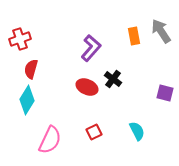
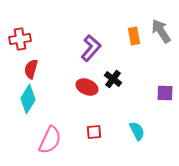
red cross: rotated 10 degrees clockwise
purple square: rotated 12 degrees counterclockwise
cyan diamond: moved 1 px right, 1 px up
red square: rotated 21 degrees clockwise
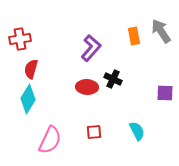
black cross: rotated 12 degrees counterclockwise
red ellipse: rotated 20 degrees counterclockwise
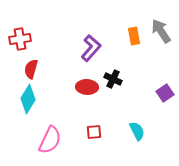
purple square: rotated 36 degrees counterclockwise
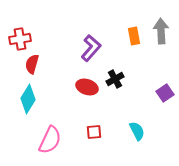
gray arrow: rotated 30 degrees clockwise
red semicircle: moved 1 px right, 5 px up
black cross: moved 2 px right; rotated 36 degrees clockwise
red ellipse: rotated 15 degrees clockwise
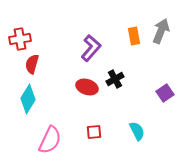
gray arrow: rotated 25 degrees clockwise
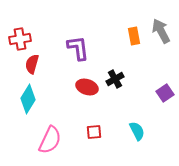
gray arrow: rotated 50 degrees counterclockwise
purple L-shape: moved 13 px left; rotated 48 degrees counterclockwise
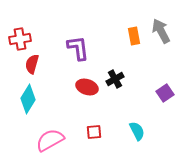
pink semicircle: rotated 144 degrees counterclockwise
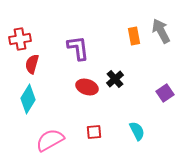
black cross: rotated 12 degrees counterclockwise
